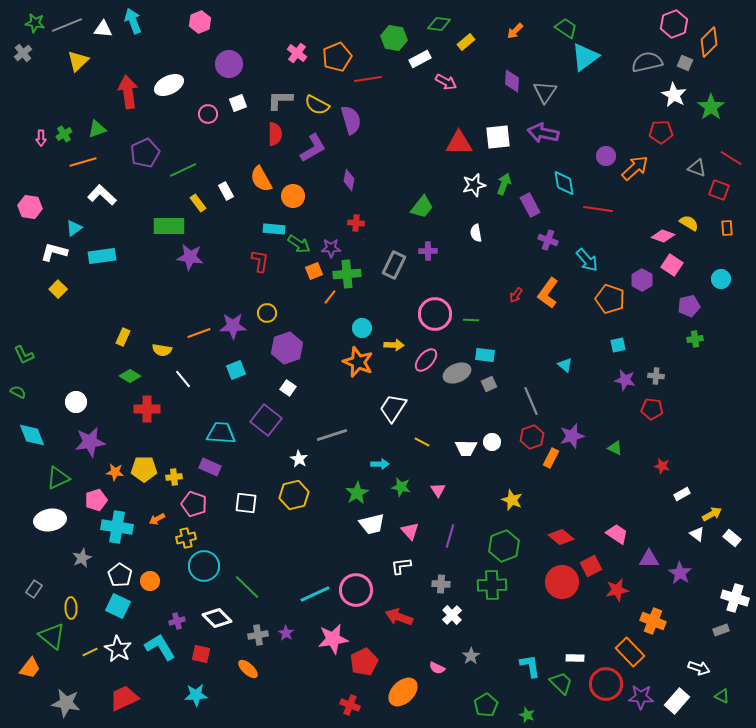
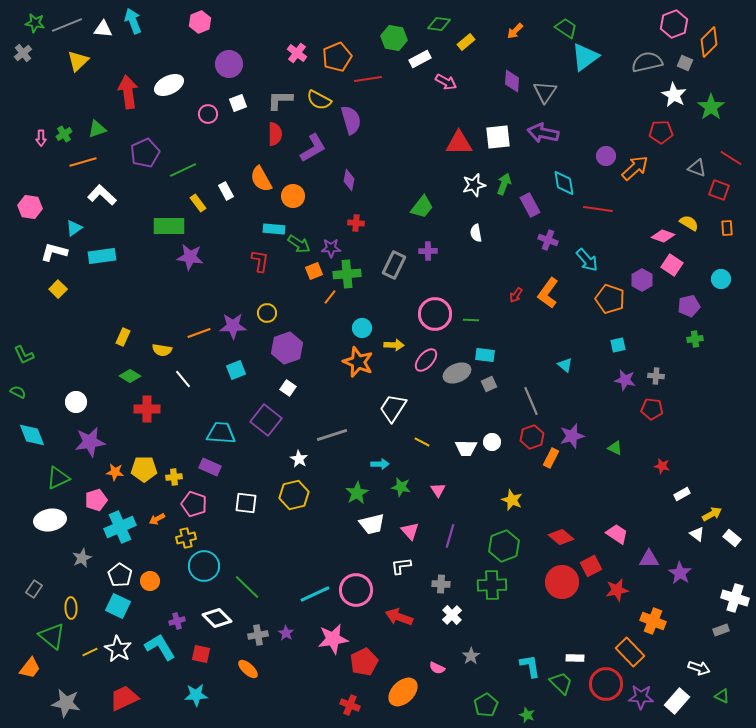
yellow semicircle at (317, 105): moved 2 px right, 5 px up
cyan cross at (117, 527): moved 3 px right; rotated 32 degrees counterclockwise
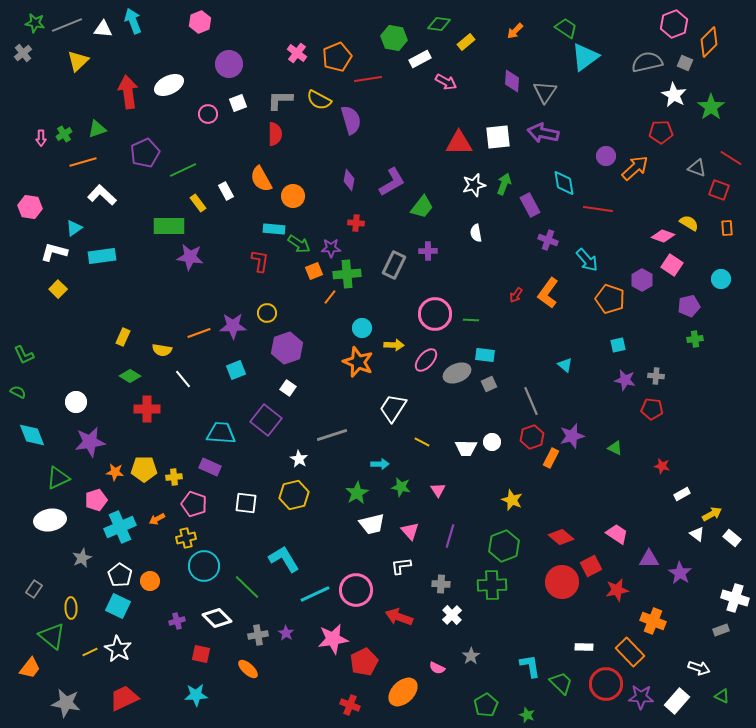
purple L-shape at (313, 148): moved 79 px right, 34 px down
cyan L-shape at (160, 647): moved 124 px right, 88 px up
white rectangle at (575, 658): moved 9 px right, 11 px up
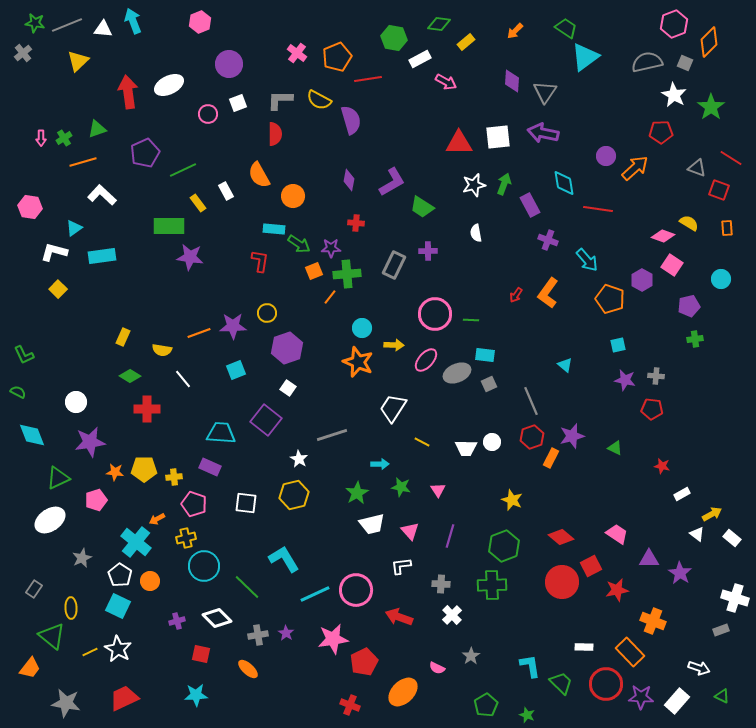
green cross at (64, 134): moved 4 px down
orange semicircle at (261, 179): moved 2 px left, 4 px up
green trapezoid at (422, 207): rotated 85 degrees clockwise
white ellipse at (50, 520): rotated 24 degrees counterclockwise
cyan cross at (120, 527): moved 16 px right, 15 px down; rotated 28 degrees counterclockwise
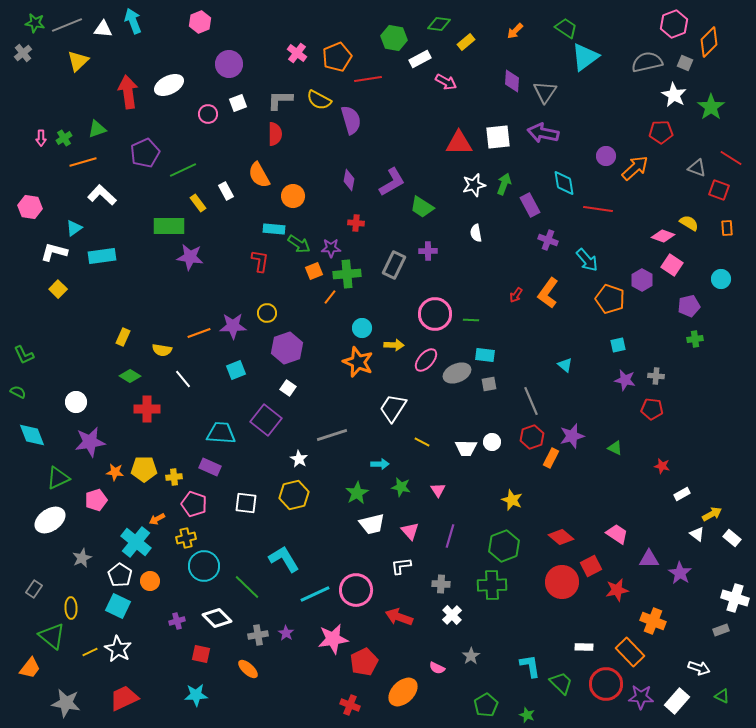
gray square at (489, 384): rotated 14 degrees clockwise
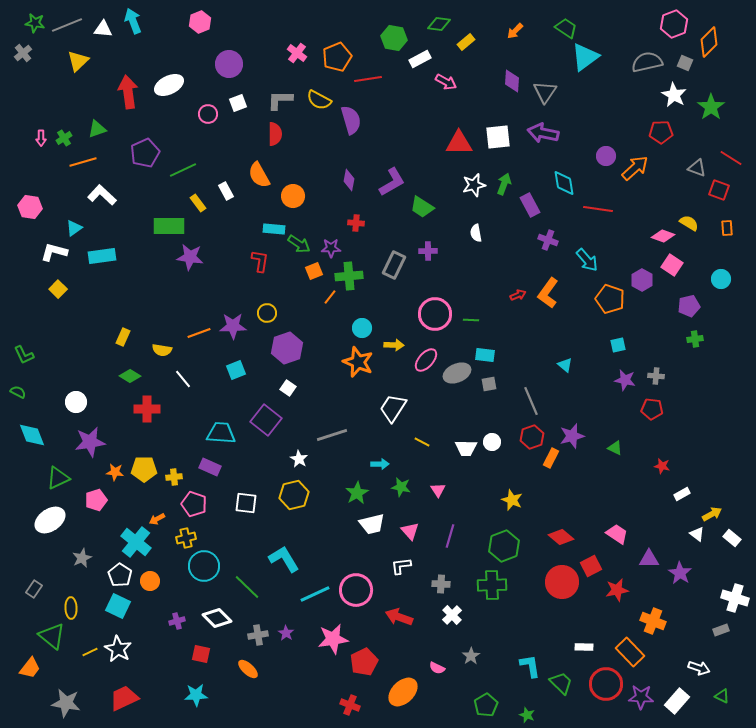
green cross at (347, 274): moved 2 px right, 2 px down
red arrow at (516, 295): moved 2 px right; rotated 147 degrees counterclockwise
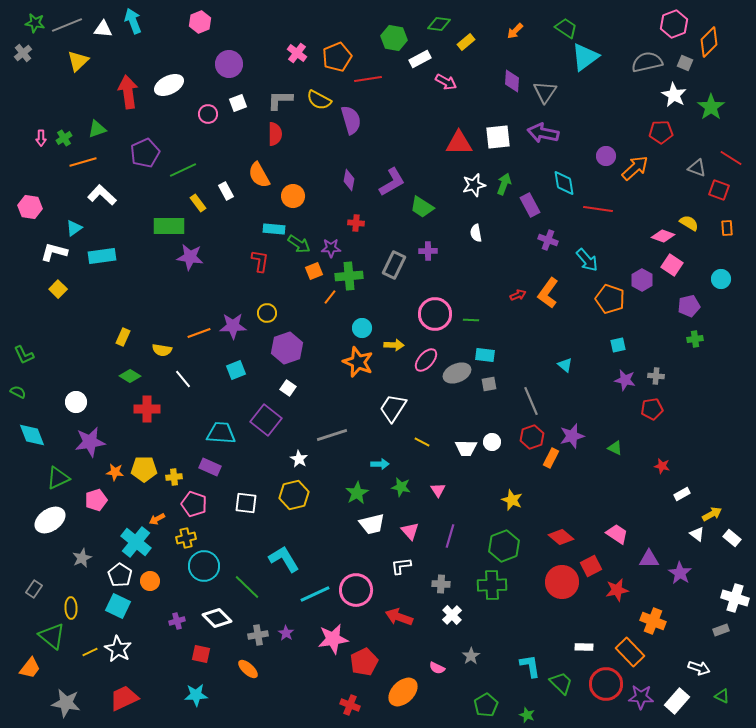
red pentagon at (652, 409): rotated 15 degrees counterclockwise
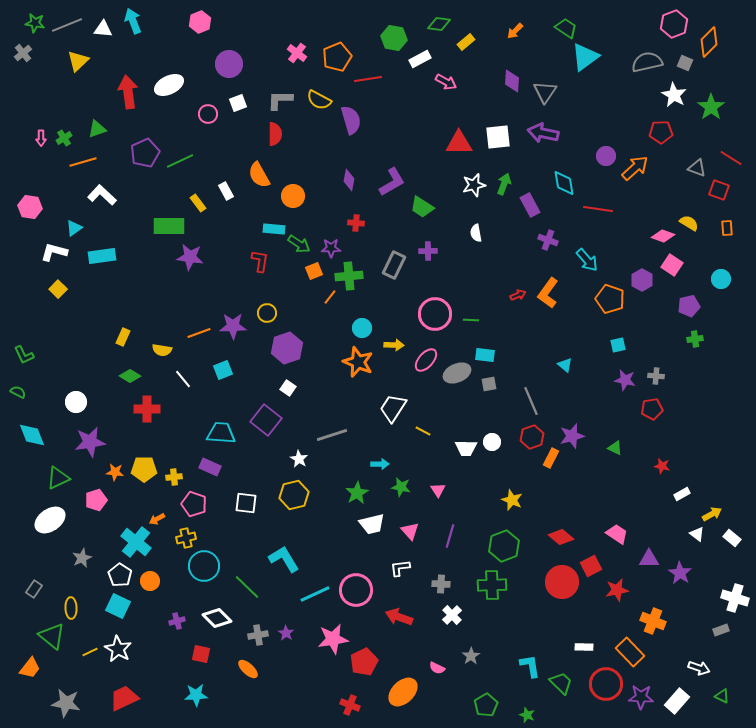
green line at (183, 170): moved 3 px left, 9 px up
cyan square at (236, 370): moved 13 px left
yellow line at (422, 442): moved 1 px right, 11 px up
white L-shape at (401, 566): moved 1 px left, 2 px down
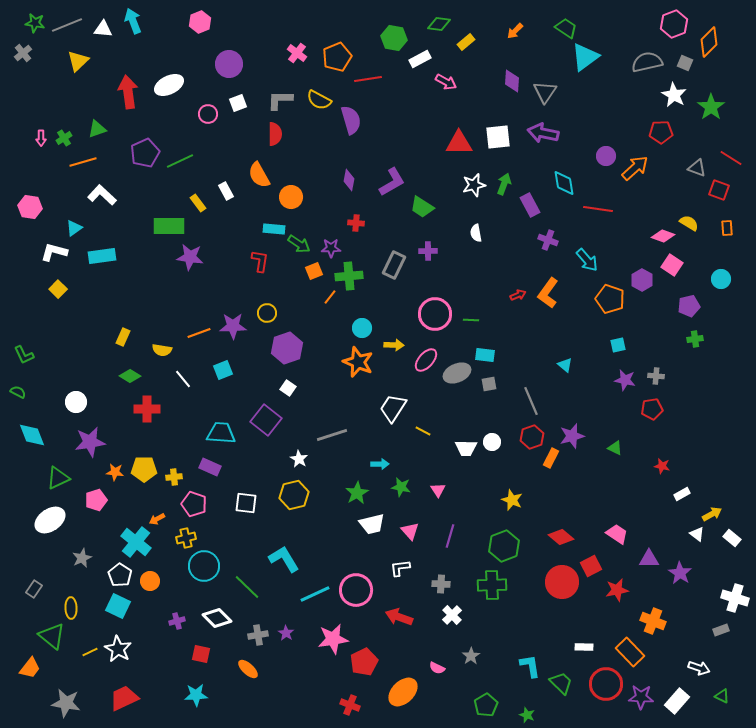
orange circle at (293, 196): moved 2 px left, 1 px down
